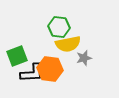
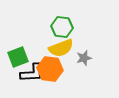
green hexagon: moved 3 px right
yellow semicircle: moved 7 px left, 4 px down; rotated 10 degrees counterclockwise
green square: moved 1 px right, 1 px down
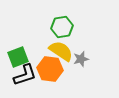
green hexagon: rotated 15 degrees counterclockwise
yellow semicircle: moved 3 px down; rotated 125 degrees counterclockwise
gray star: moved 3 px left, 1 px down
black L-shape: moved 7 px left, 2 px down; rotated 15 degrees counterclockwise
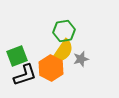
green hexagon: moved 2 px right, 4 px down
yellow semicircle: moved 2 px right; rotated 90 degrees clockwise
green square: moved 1 px left, 1 px up
orange hexagon: moved 1 px right, 1 px up; rotated 20 degrees clockwise
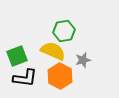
yellow semicircle: moved 10 px left; rotated 100 degrees counterclockwise
gray star: moved 2 px right, 1 px down
orange hexagon: moved 9 px right, 8 px down
black L-shape: moved 3 px down; rotated 25 degrees clockwise
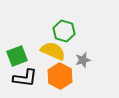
green hexagon: rotated 25 degrees clockwise
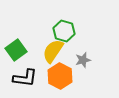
yellow semicircle: rotated 80 degrees counterclockwise
green square: moved 1 px left, 6 px up; rotated 15 degrees counterclockwise
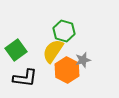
orange hexagon: moved 7 px right, 6 px up
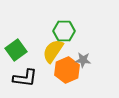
green hexagon: rotated 15 degrees counterclockwise
gray star: rotated 21 degrees clockwise
orange hexagon: rotated 10 degrees clockwise
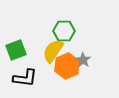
green square: rotated 15 degrees clockwise
gray star: rotated 28 degrees clockwise
orange hexagon: moved 4 px up
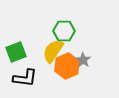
green square: moved 2 px down
